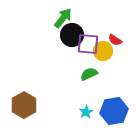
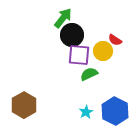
purple square: moved 9 px left, 11 px down
blue hexagon: moved 1 px right; rotated 24 degrees counterclockwise
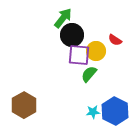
yellow circle: moved 7 px left
green semicircle: rotated 24 degrees counterclockwise
cyan star: moved 7 px right; rotated 24 degrees clockwise
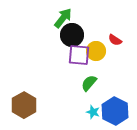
green semicircle: moved 9 px down
cyan star: rotated 24 degrees clockwise
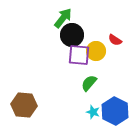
brown hexagon: rotated 25 degrees counterclockwise
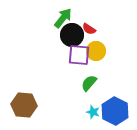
red semicircle: moved 26 px left, 11 px up
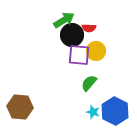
green arrow: moved 1 px right, 2 px down; rotated 20 degrees clockwise
red semicircle: moved 1 px up; rotated 32 degrees counterclockwise
brown hexagon: moved 4 px left, 2 px down
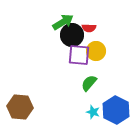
green arrow: moved 1 px left, 2 px down
blue hexagon: moved 1 px right, 1 px up
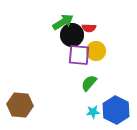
brown hexagon: moved 2 px up
cyan star: rotated 24 degrees counterclockwise
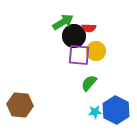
black circle: moved 2 px right, 1 px down
cyan star: moved 2 px right
